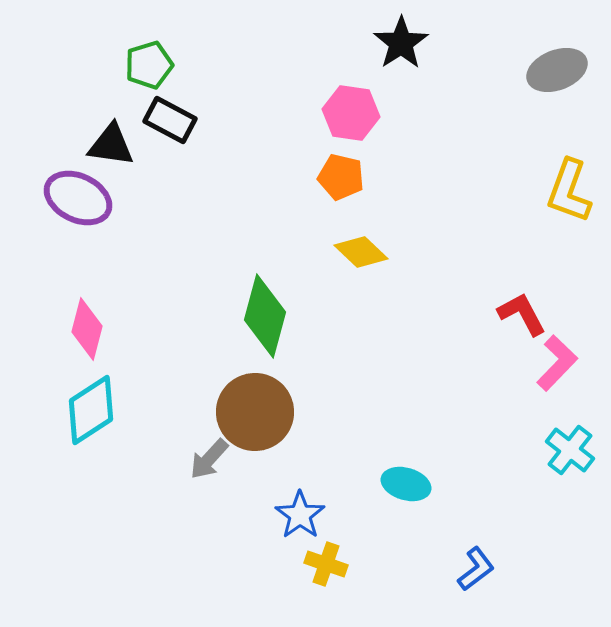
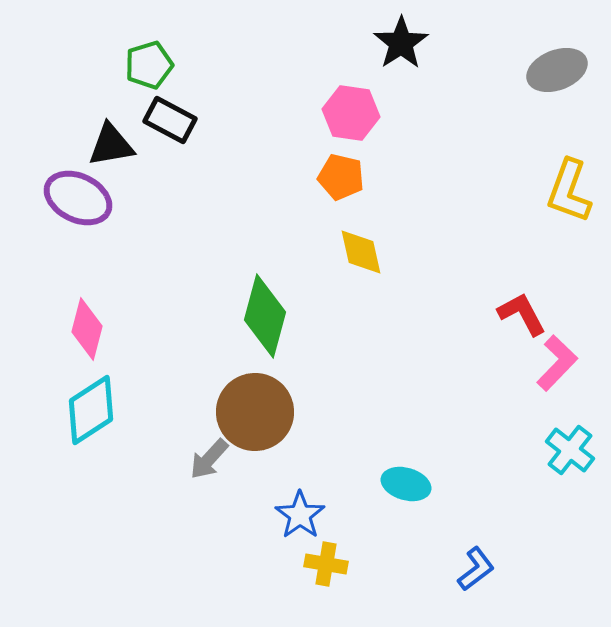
black triangle: rotated 18 degrees counterclockwise
yellow diamond: rotated 34 degrees clockwise
yellow cross: rotated 9 degrees counterclockwise
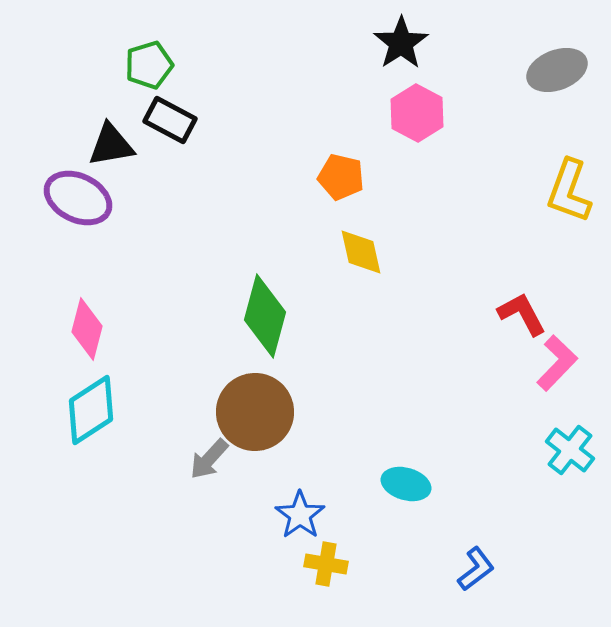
pink hexagon: moved 66 px right; rotated 20 degrees clockwise
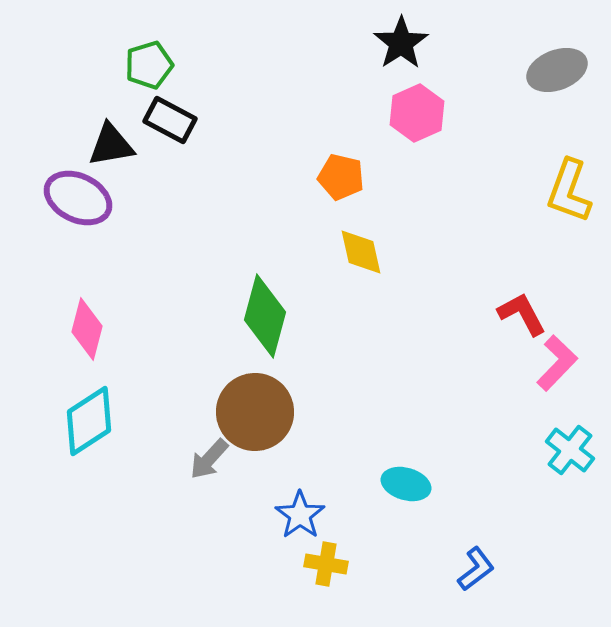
pink hexagon: rotated 8 degrees clockwise
cyan diamond: moved 2 px left, 11 px down
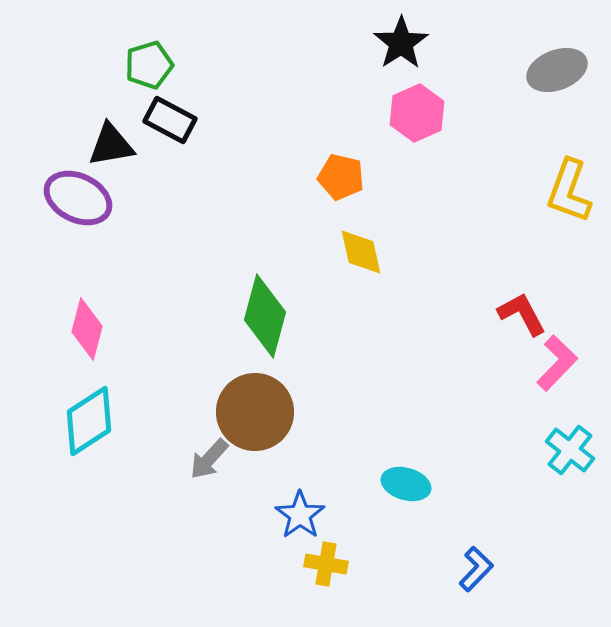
blue L-shape: rotated 9 degrees counterclockwise
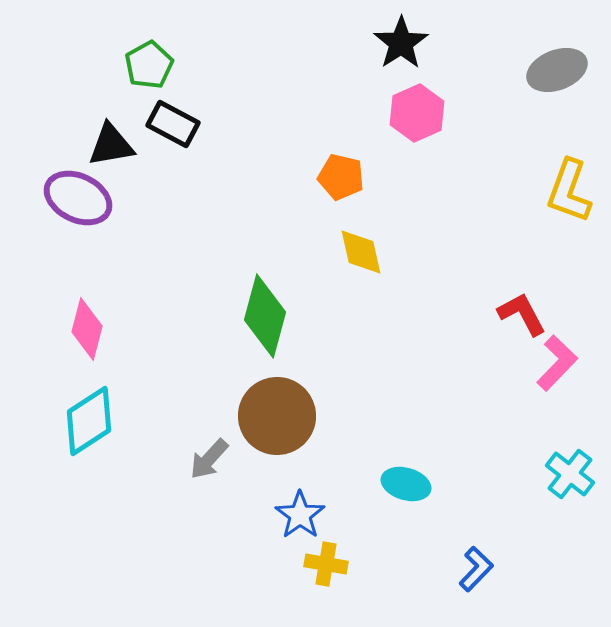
green pentagon: rotated 12 degrees counterclockwise
black rectangle: moved 3 px right, 4 px down
brown circle: moved 22 px right, 4 px down
cyan cross: moved 24 px down
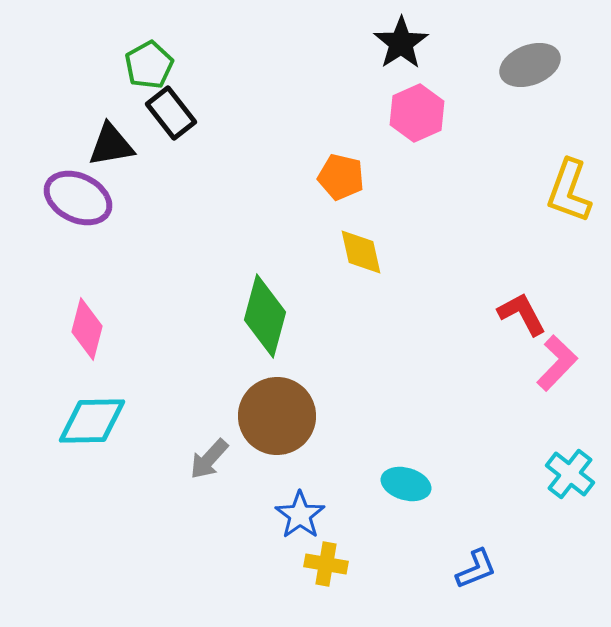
gray ellipse: moved 27 px left, 5 px up
black rectangle: moved 2 px left, 11 px up; rotated 24 degrees clockwise
cyan diamond: moved 3 px right; rotated 32 degrees clockwise
blue L-shape: rotated 24 degrees clockwise
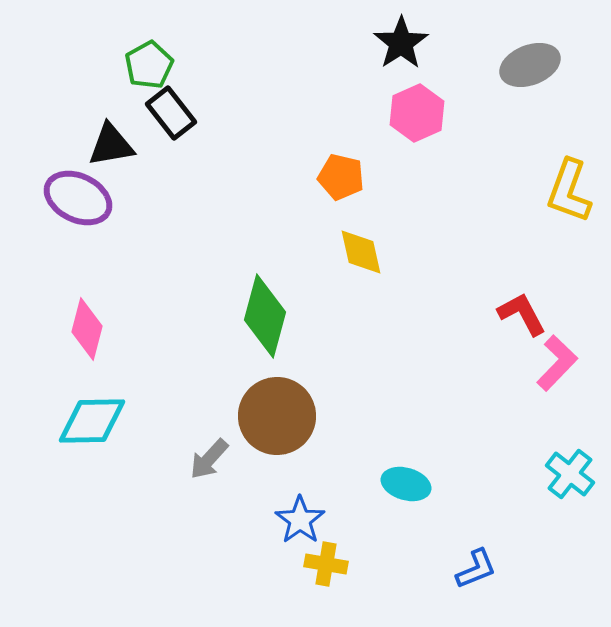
blue star: moved 5 px down
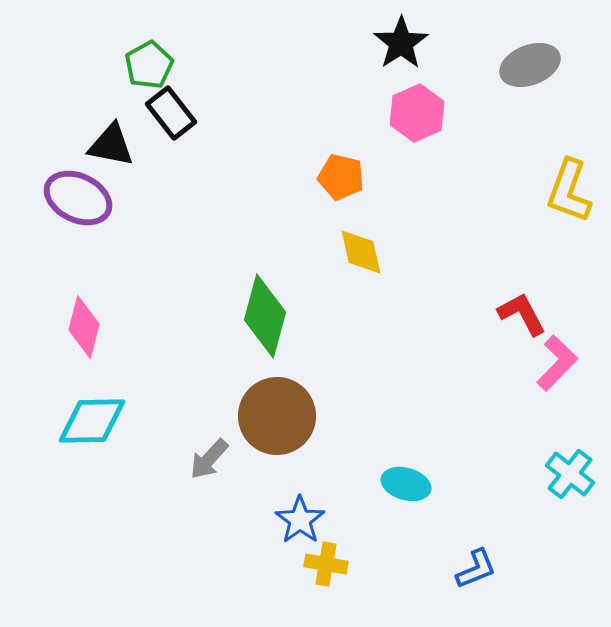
black triangle: rotated 21 degrees clockwise
pink diamond: moved 3 px left, 2 px up
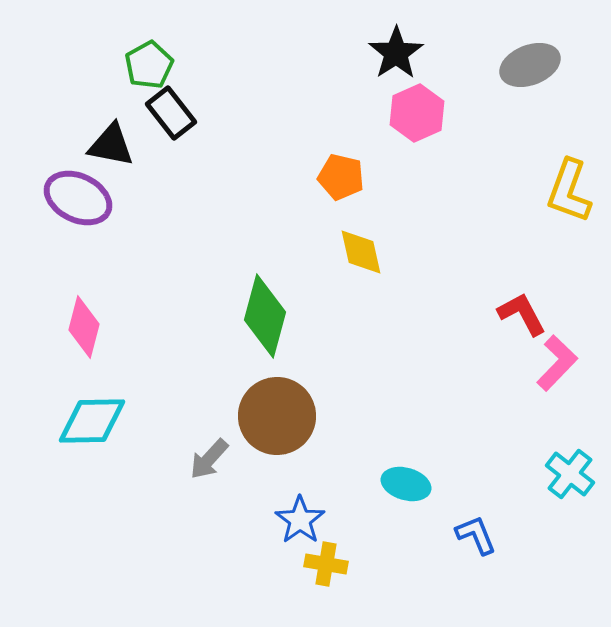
black star: moved 5 px left, 10 px down
blue L-shape: moved 34 px up; rotated 90 degrees counterclockwise
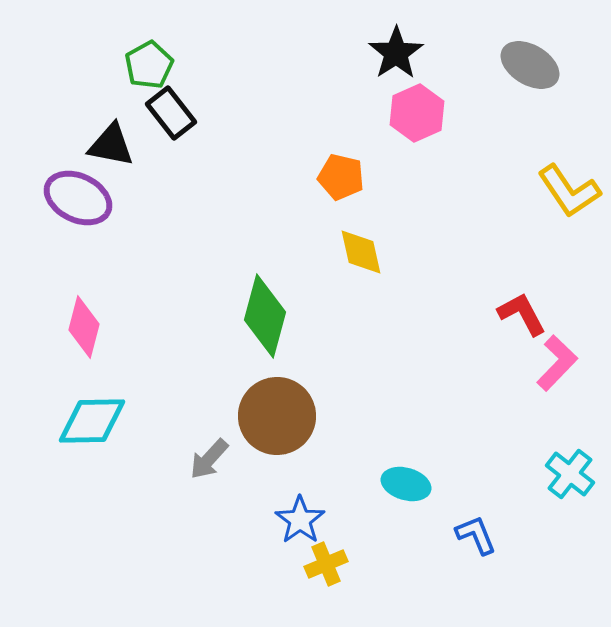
gray ellipse: rotated 52 degrees clockwise
yellow L-shape: rotated 54 degrees counterclockwise
yellow cross: rotated 33 degrees counterclockwise
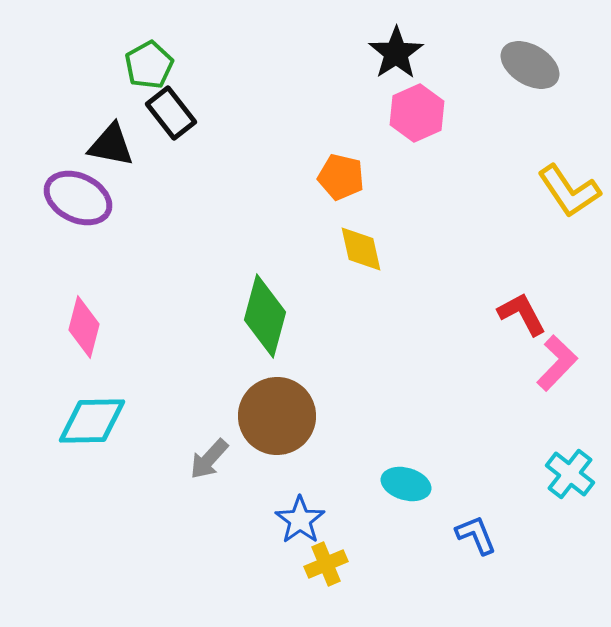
yellow diamond: moved 3 px up
